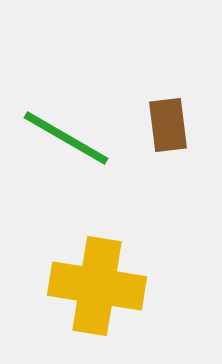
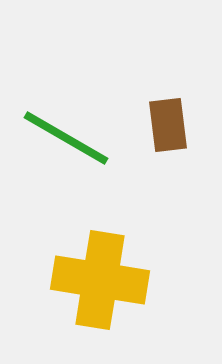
yellow cross: moved 3 px right, 6 px up
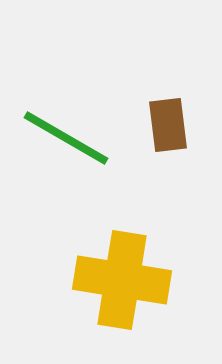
yellow cross: moved 22 px right
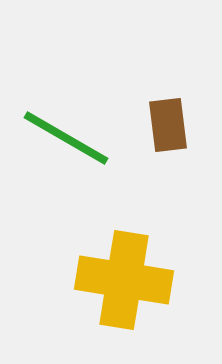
yellow cross: moved 2 px right
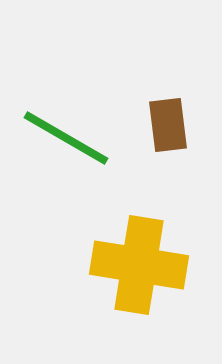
yellow cross: moved 15 px right, 15 px up
